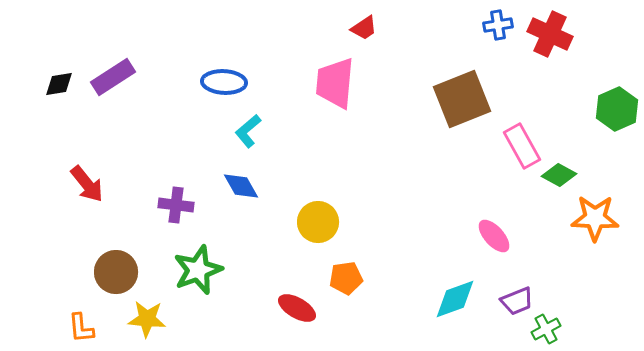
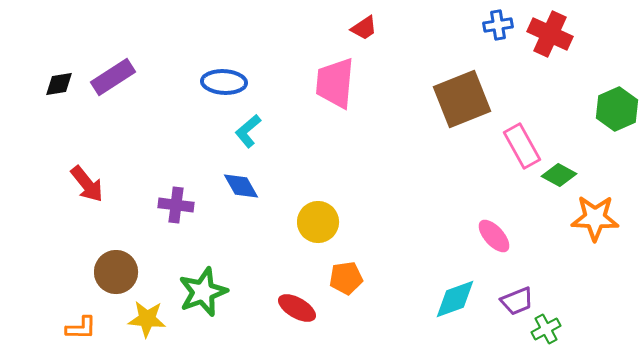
green star: moved 5 px right, 22 px down
orange L-shape: rotated 84 degrees counterclockwise
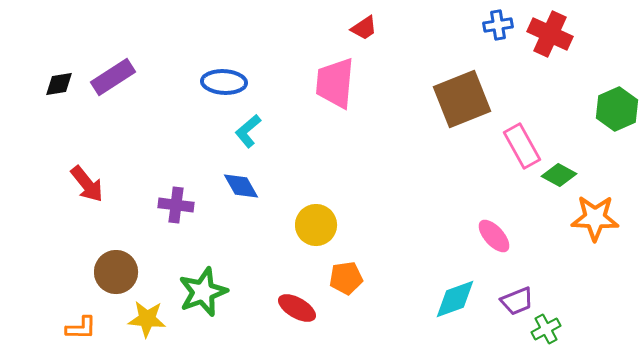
yellow circle: moved 2 px left, 3 px down
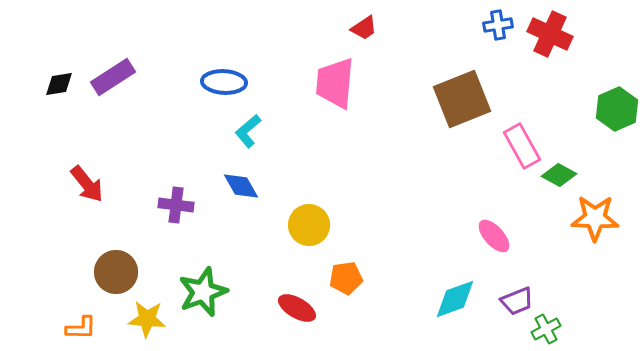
yellow circle: moved 7 px left
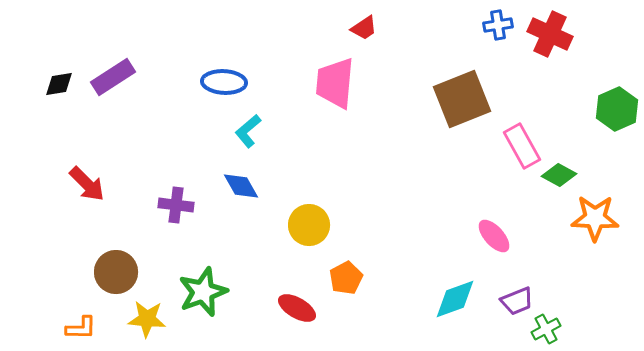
red arrow: rotated 6 degrees counterclockwise
orange pentagon: rotated 20 degrees counterclockwise
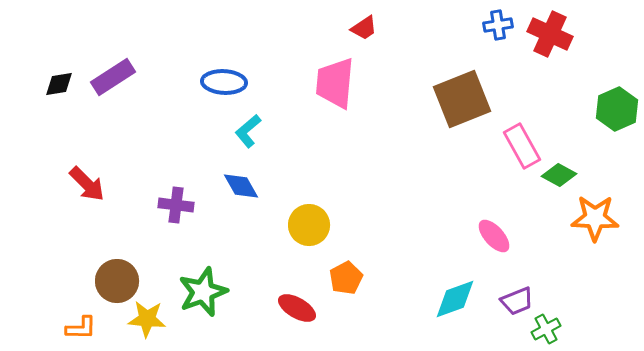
brown circle: moved 1 px right, 9 px down
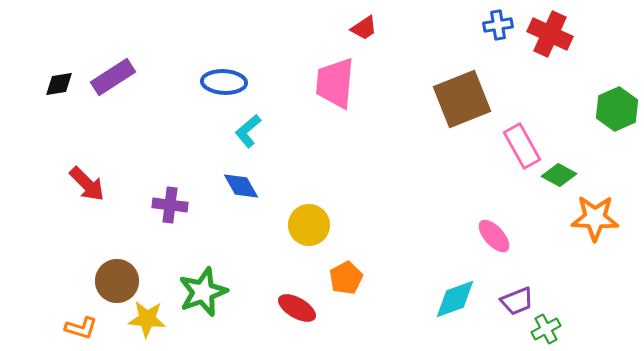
purple cross: moved 6 px left
orange L-shape: rotated 16 degrees clockwise
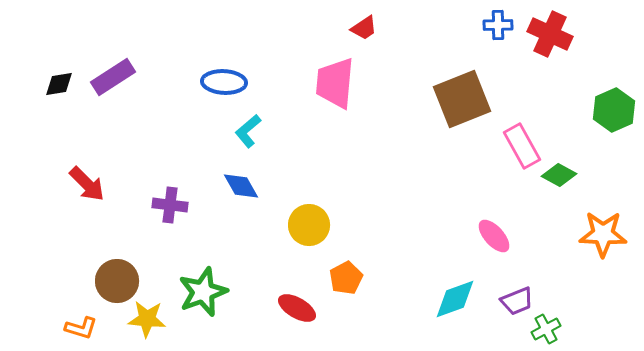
blue cross: rotated 8 degrees clockwise
green hexagon: moved 3 px left, 1 px down
orange star: moved 8 px right, 16 px down
